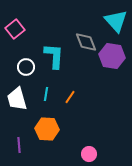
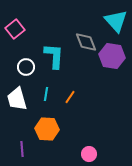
purple line: moved 3 px right, 4 px down
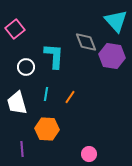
white trapezoid: moved 4 px down
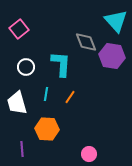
pink square: moved 4 px right
cyan L-shape: moved 7 px right, 8 px down
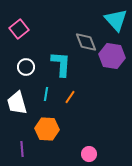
cyan triangle: moved 1 px up
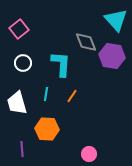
white circle: moved 3 px left, 4 px up
orange line: moved 2 px right, 1 px up
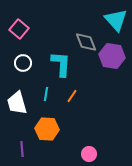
pink square: rotated 12 degrees counterclockwise
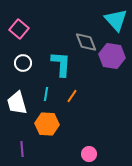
orange hexagon: moved 5 px up
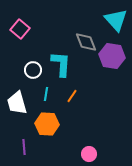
pink square: moved 1 px right
white circle: moved 10 px right, 7 px down
purple line: moved 2 px right, 2 px up
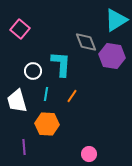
cyan triangle: rotated 40 degrees clockwise
white circle: moved 1 px down
white trapezoid: moved 2 px up
